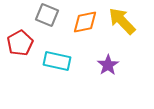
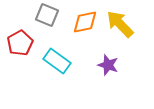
yellow arrow: moved 2 px left, 3 px down
cyan rectangle: rotated 24 degrees clockwise
purple star: rotated 20 degrees counterclockwise
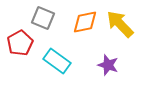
gray square: moved 4 px left, 3 px down
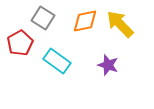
gray square: rotated 10 degrees clockwise
orange diamond: moved 1 px up
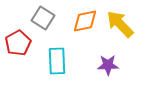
red pentagon: moved 2 px left
cyan rectangle: rotated 52 degrees clockwise
purple star: rotated 20 degrees counterclockwise
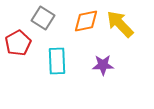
orange diamond: moved 1 px right
purple star: moved 5 px left
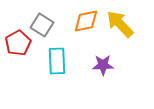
gray square: moved 1 px left, 7 px down
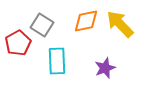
purple star: moved 2 px right, 3 px down; rotated 20 degrees counterclockwise
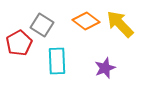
orange diamond: rotated 48 degrees clockwise
red pentagon: moved 1 px right
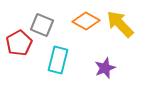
orange diamond: rotated 8 degrees counterclockwise
gray square: rotated 10 degrees counterclockwise
cyan rectangle: moved 1 px right, 1 px up; rotated 16 degrees clockwise
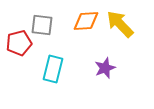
orange diamond: rotated 32 degrees counterclockwise
gray square: rotated 15 degrees counterclockwise
red pentagon: rotated 15 degrees clockwise
cyan rectangle: moved 5 px left, 9 px down
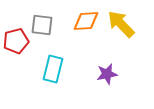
yellow arrow: moved 1 px right
red pentagon: moved 3 px left, 2 px up
purple star: moved 2 px right, 6 px down; rotated 10 degrees clockwise
